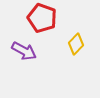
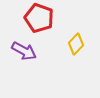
red pentagon: moved 3 px left
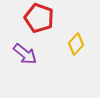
purple arrow: moved 1 px right, 3 px down; rotated 10 degrees clockwise
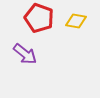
yellow diamond: moved 23 px up; rotated 55 degrees clockwise
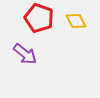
yellow diamond: rotated 55 degrees clockwise
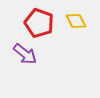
red pentagon: moved 5 px down
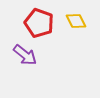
purple arrow: moved 1 px down
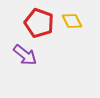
yellow diamond: moved 4 px left
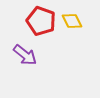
red pentagon: moved 2 px right, 2 px up
